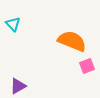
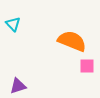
pink square: rotated 21 degrees clockwise
purple triangle: rotated 12 degrees clockwise
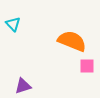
purple triangle: moved 5 px right
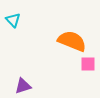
cyan triangle: moved 4 px up
pink square: moved 1 px right, 2 px up
